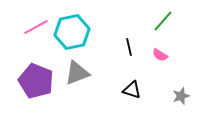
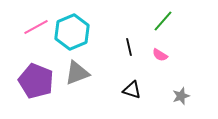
cyan hexagon: rotated 12 degrees counterclockwise
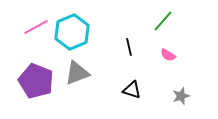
pink semicircle: moved 8 px right
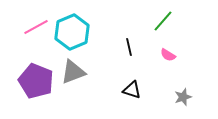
gray triangle: moved 4 px left, 1 px up
gray star: moved 2 px right, 1 px down
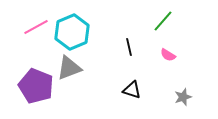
gray triangle: moved 4 px left, 4 px up
purple pentagon: moved 5 px down
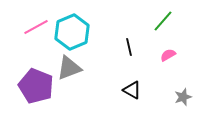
pink semicircle: rotated 119 degrees clockwise
black triangle: rotated 12 degrees clockwise
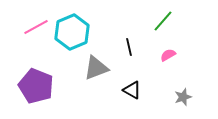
gray triangle: moved 27 px right
